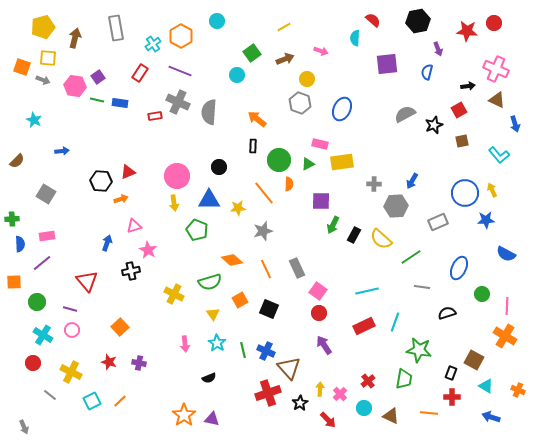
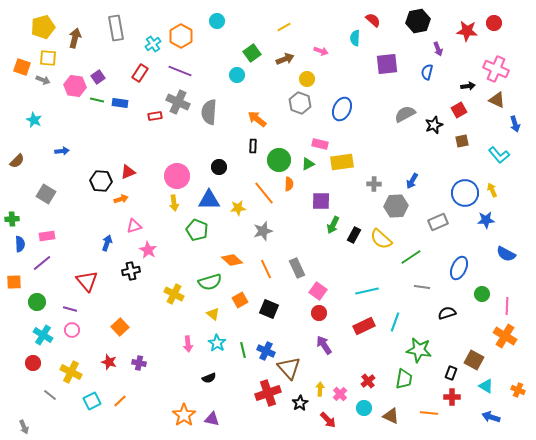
yellow triangle at (213, 314): rotated 16 degrees counterclockwise
pink arrow at (185, 344): moved 3 px right
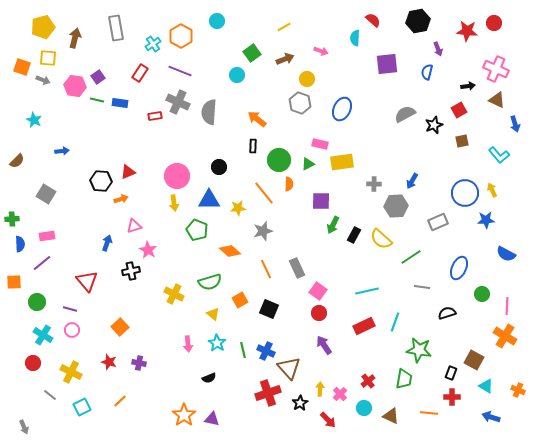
orange diamond at (232, 260): moved 2 px left, 9 px up
cyan square at (92, 401): moved 10 px left, 6 px down
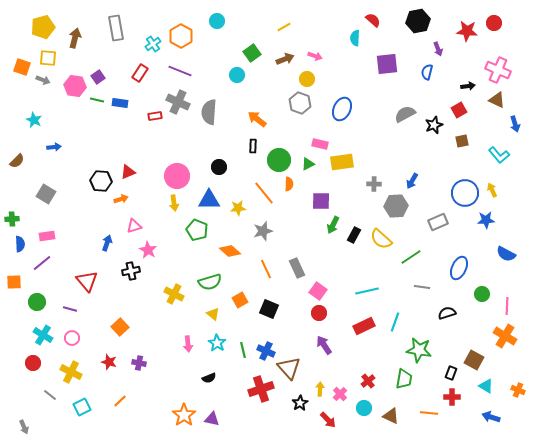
pink arrow at (321, 51): moved 6 px left, 5 px down
pink cross at (496, 69): moved 2 px right, 1 px down
blue arrow at (62, 151): moved 8 px left, 4 px up
pink circle at (72, 330): moved 8 px down
red cross at (268, 393): moved 7 px left, 4 px up
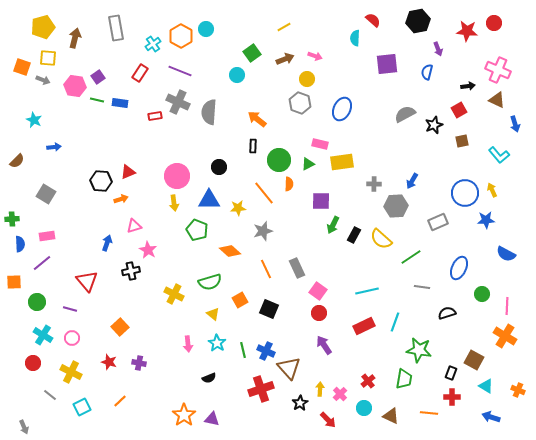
cyan circle at (217, 21): moved 11 px left, 8 px down
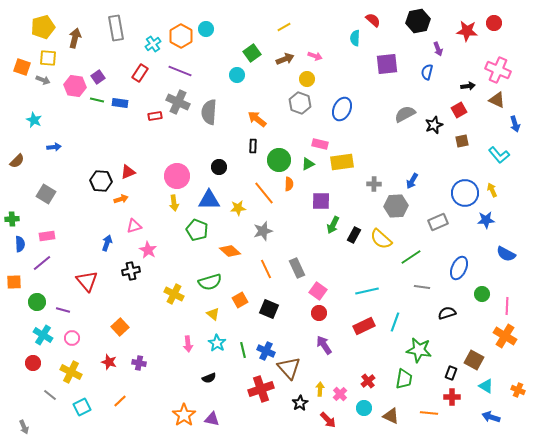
purple line at (70, 309): moved 7 px left, 1 px down
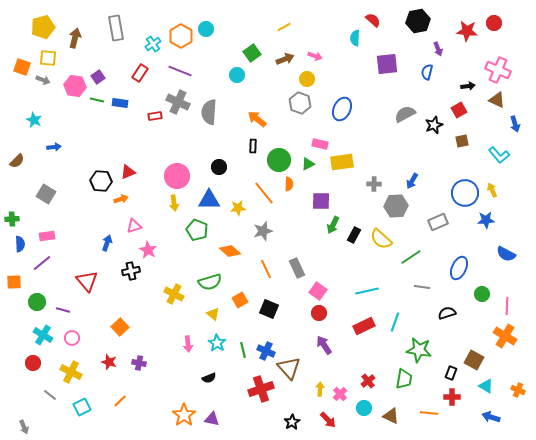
black star at (300, 403): moved 8 px left, 19 px down
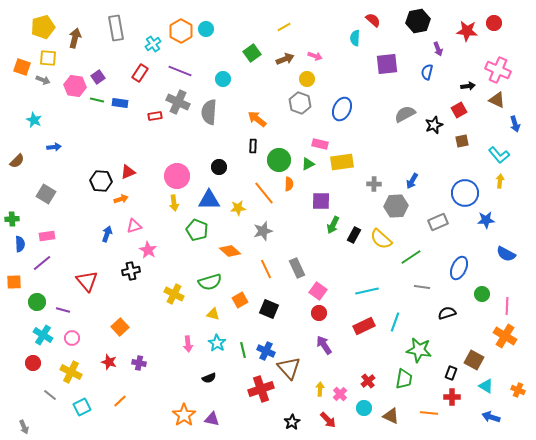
orange hexagon at (181, 36): moved 5 px up
cyan circle at (237, 75): moved 14 px left, 4 px down
yellow arrow at (492, 190): moved 8 px right, 9 px up; rotated 32 degrees clockwise
blue arrow at (107, 243): moved 9 px up
yellow triangle at (213, 314): rotated 24 degrees counterclockwise
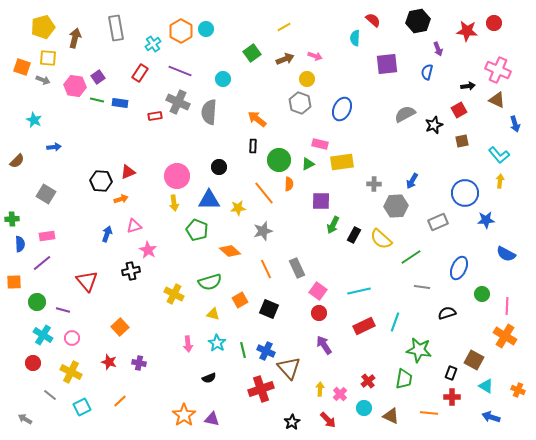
cyan line at (367, 291): moved 8 px left
gray arrow at (24, 427): moved 1 px right, 8 px up; rotated 144 degrees clockwise
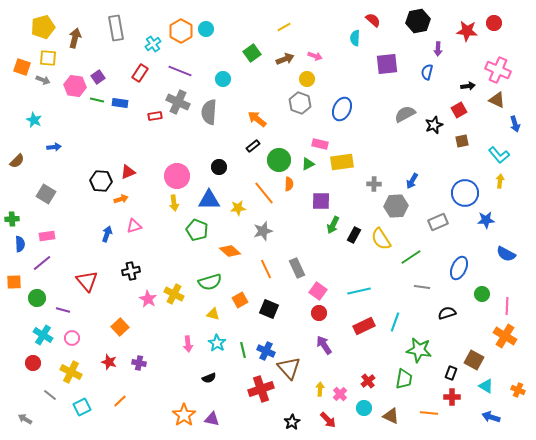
purple arrow at (438, 49): rotated 24 degrees clockwise
black rectangle at (253, 146): rotated 48 degrees clockwise
yellow semicircle at (381, 239): rotated 15 degrees clockwise
pink star at (148, 250): moved 49 px down
green circle at (37, 302): moved 4 px up
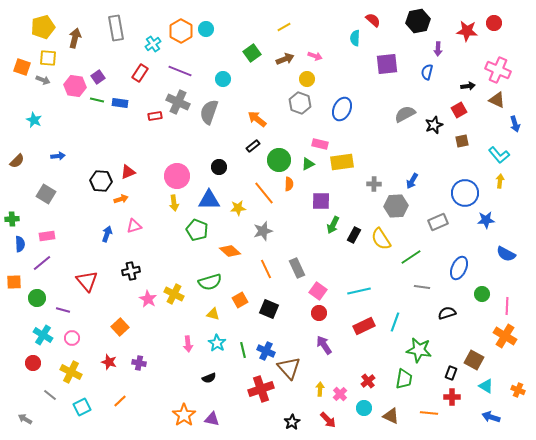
gray semicircle at (209, 112): rotated 15 degrees clockwise
blue arrow at (54, 147): moved 4 px right, 9 px down
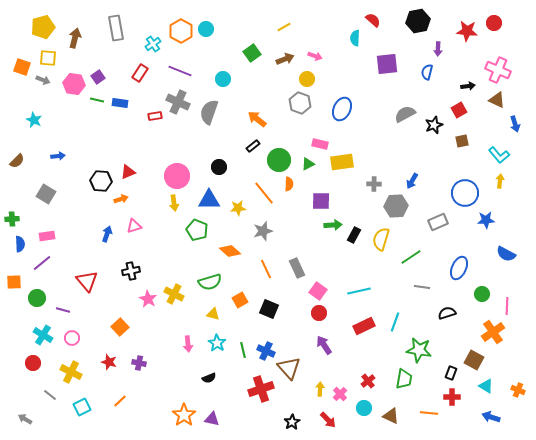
pink hexagon at (75, 86): moved 1 px left, 2 px up
green arrow at (333, 225): rotated 120 degrees counterclockwise
yellow semicircle at (381, 239): rotated 50 degrees clockwise
orange cross at (505, 336): moved 12 px left, 4 px up; rotated 25 degrees clockwise
